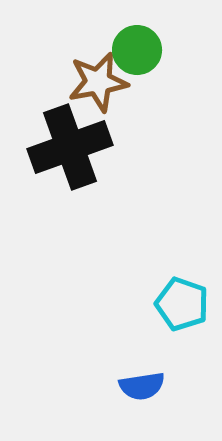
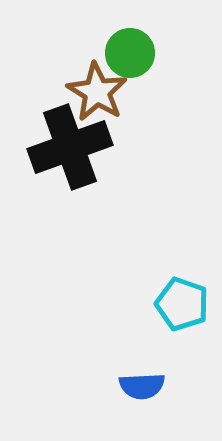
green circle: moved 7 px left, 3 px down
brown star: moved 1 px left, 10 px down; rotated 30 degrees counterclockwise
blue semicircle: rotated 6 degrees clockwise
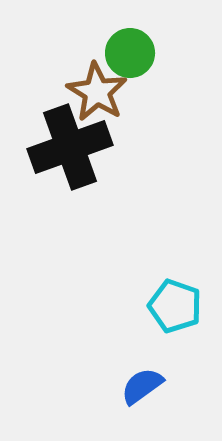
cyan pentagon: moved 7 px left, 2 px down
blue semicircle: rotated 147 degrees clockwise
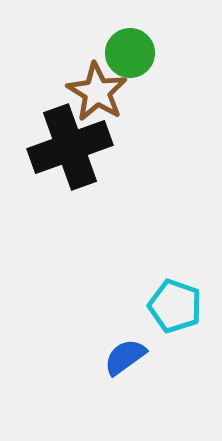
blue semicircle: moved 17 px left, 29 px up
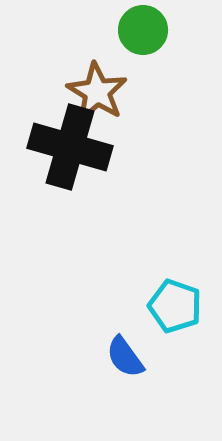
green circle: moved 13 px right, 23 px up
black cross: rotated 36 degrees clockwise
blue semicircle: rotated 90 degrees counterclockwise
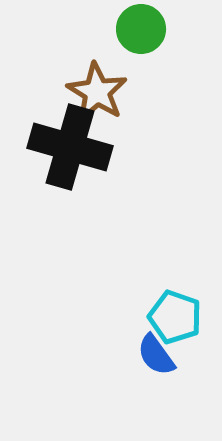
green circle: moved 2 px left, 1 px up
cyan pentagon: moved 11 px down
blue semicircle: moved 31 px right, 2 px up
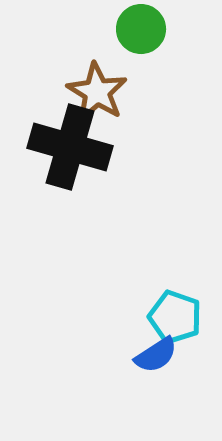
blue semicircle: rotated 87 degrees counterclockwise
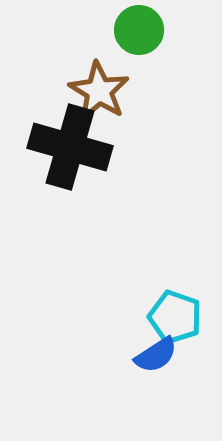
green circle: moved 2 px left, 1 px down
brown star: moved 2 px right, 1 px up
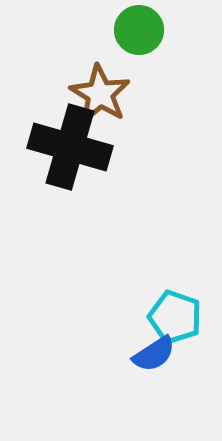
brown star: moved 1 px right, 3 px down
blue semicircle: moved 2 px left, 1 px up
